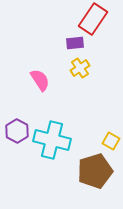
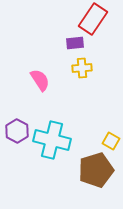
yellow cross: moved 2 px right; rotated 30 degrees clockwise
brown pentagon: moved 1 px right, 1 px up
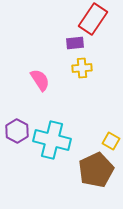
brown pentagon: rotated 8 degrees counterclockwise
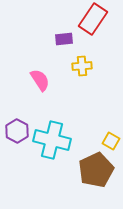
purple rectangle: moved 11 px left, 4 px up
yellow cross: moved 2 px up
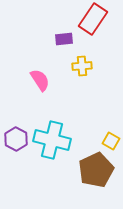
purple hexagon: moved 1 px left, 8 px down
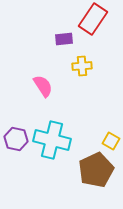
pink semicircle: moved 3 px right, 6 px down
purple hexagon: rotated 15 degrees counterclockwise
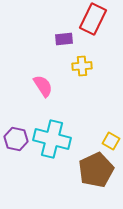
red rectangle: rotated 8 degrees counterclockwise
cyan cross: moved 1 px up
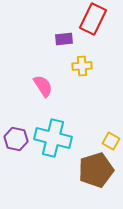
cyan cross: moved 1 px right, 1 px up
brown pentagon: rotated 8 degrees clockwise
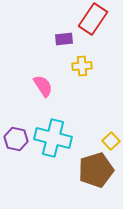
red rectangle: rotated 8 degrees clockwise
yellow square: rotated 18 degrees clockwise
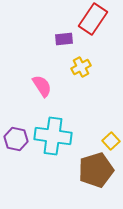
yellow cross: moved 1 px left, 1 px down; rotated 24 degrees counterclockwise
pink semicircle: moved 1 px left
cyan cross: moved 2 px up; rotated 6 degrees counterclockwise
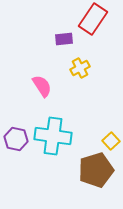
yellow cross: moved 1 px left, 1 px down
